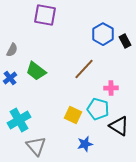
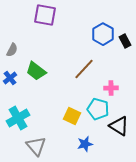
yellow square: moved 1 px left, 1 px down
cyan cross: moved 1 px left, 2 px up
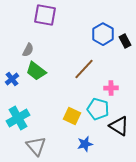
gray semicircle: moved 16 px right
blue cross: moved 2 px right, 1 px down
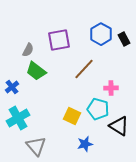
purple square: moved 14 px right, 25 px down; rotated 20 degrees counterclockwise
blue hexagon: moved 2 px left
black rectangle: moved 1 px left, 2 px up
blue cross: moved 8 px down
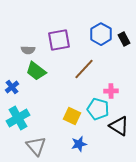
gray semicircle: rotated 64 degrees clockwise
pink cross: moved 3 px down
blue star: moved 6 px left
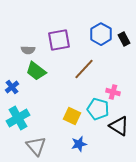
pink cross: moved 2 px right, 1 px down; rotated 16 degrees clockwise
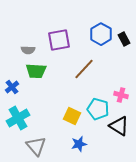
green trapezoid: rotated 35 degrees counterclockwise
pink cross: moved 8 px right, 3 px down
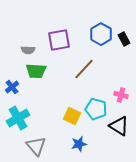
cyan pentagon: moved 2 px left
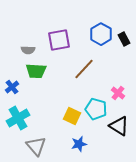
pink cross: moved 3 px left, 2 px up; rotated 24 degrees clockwise
